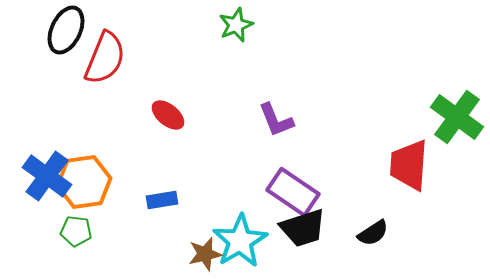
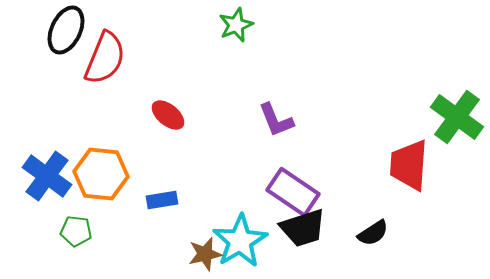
orange hexagon: moved 17 px right, 8 px up; rotated 14 degrees clockwise
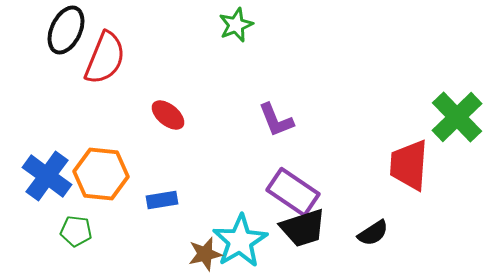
green cross: rotated 10 degrees clockwise
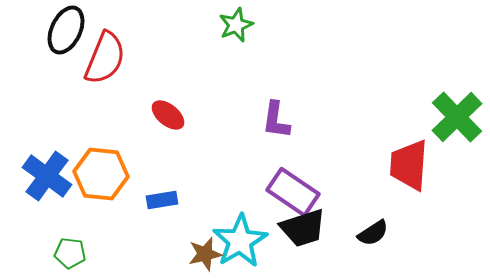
purple L-shape: rotated 30 degrees clockwise
green pentagon: moved 6 px left, 22 px down
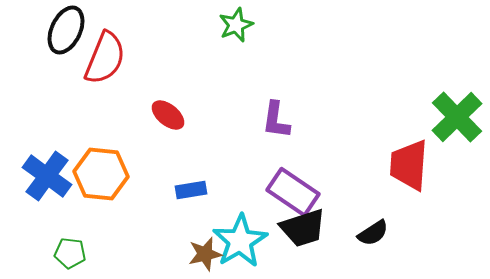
blue rectangle: moved 29 px right, 10 px up
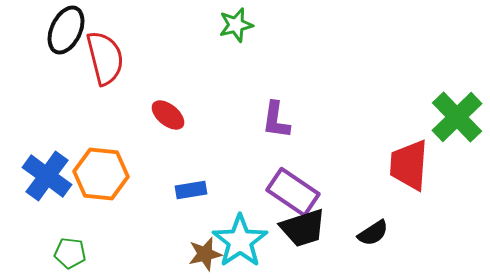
green star: rotated 8 degrees clockwise
red semicircle: rotated 36 degrees counterclockwise
cyan star: rotated 4 degrees counterclockwise
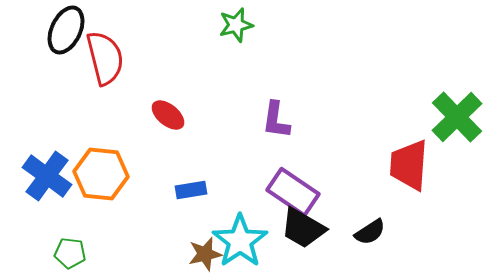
black trapezoid: rotated 48 degrees clockwise
black semicircle: moved 3 px left, 1 px up
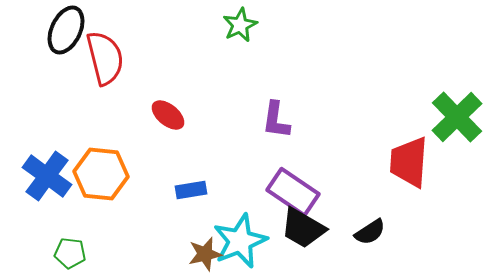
green star: moved 4 px right; rotated 12 degrees counterclockwise
red trapezoid: moved 3 px up
cyan star: rotated 12 degrees clockwise
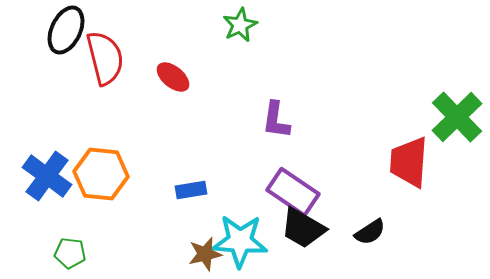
red ellipse: moved 5 px right, 38 px up
cyan star: rotated 26 degrees clockwise
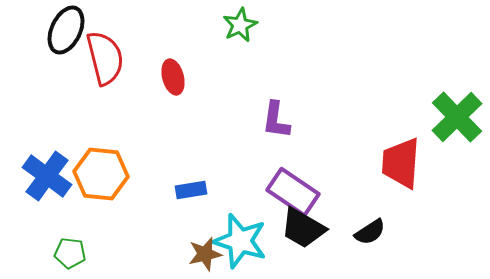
red ellipse: rotated 36 degrees clockwise
red trapezoid: moved 8 px left, 1 px down
cyan star: rotated 14 degrees clockwise
